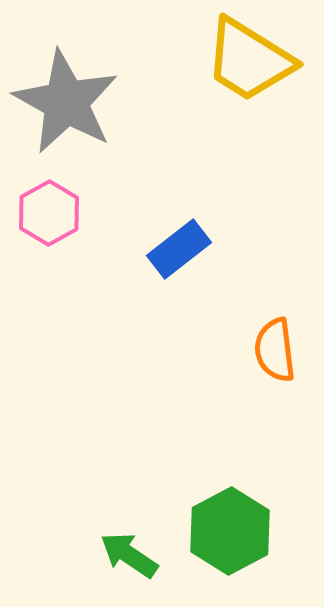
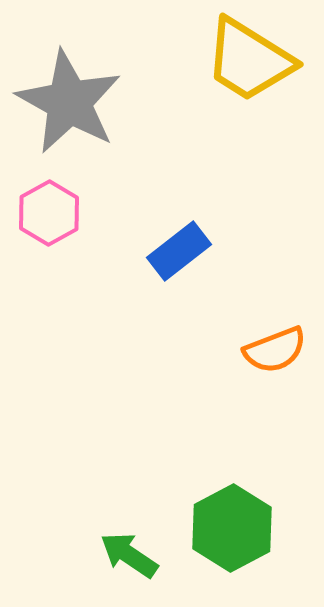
gray star: moved 3 px right
blue rectangle: moved 2 px down
orange semicircle: rotated 104 degrees counterclockwise
green hexagon: moved 2 px right, 3 px up
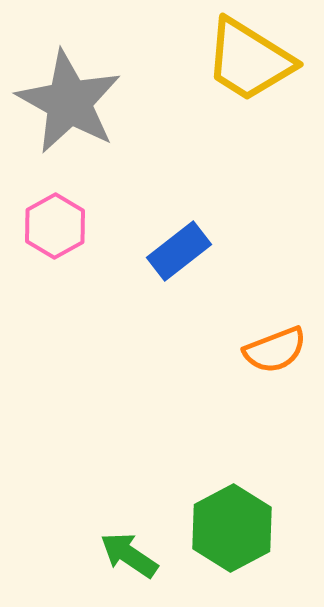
pink hexagon: moved 6 px right, 13 px down
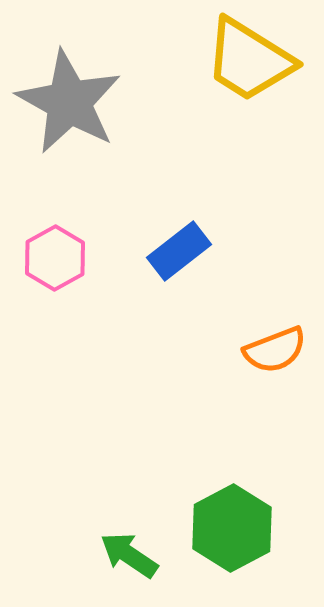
pink hexagon: moved 32 px down
